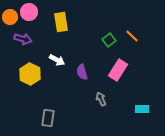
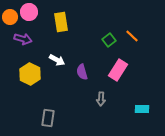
gray arrow: rotated 152 degrees counterclockwise
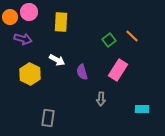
yellow rectangle: rotated 12 degrees clockwise
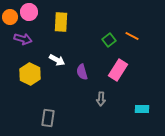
orange line: rotated 16 degrees counterclockwise
